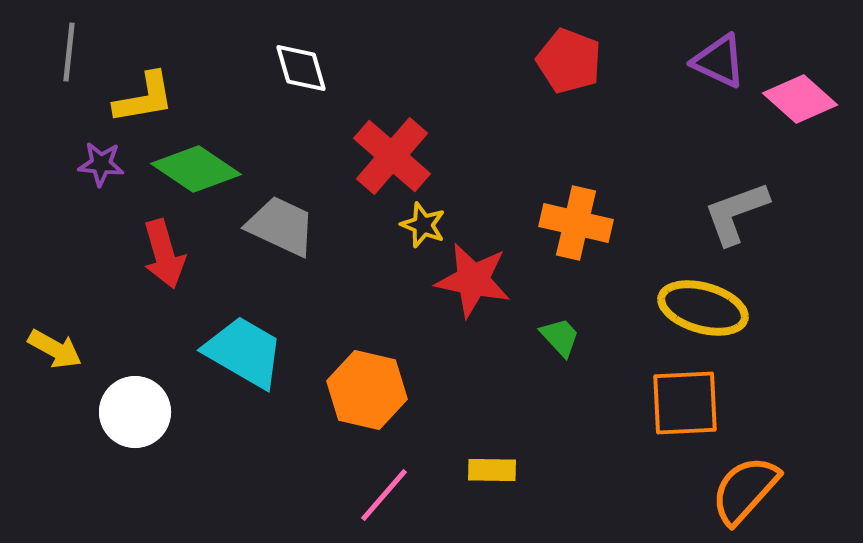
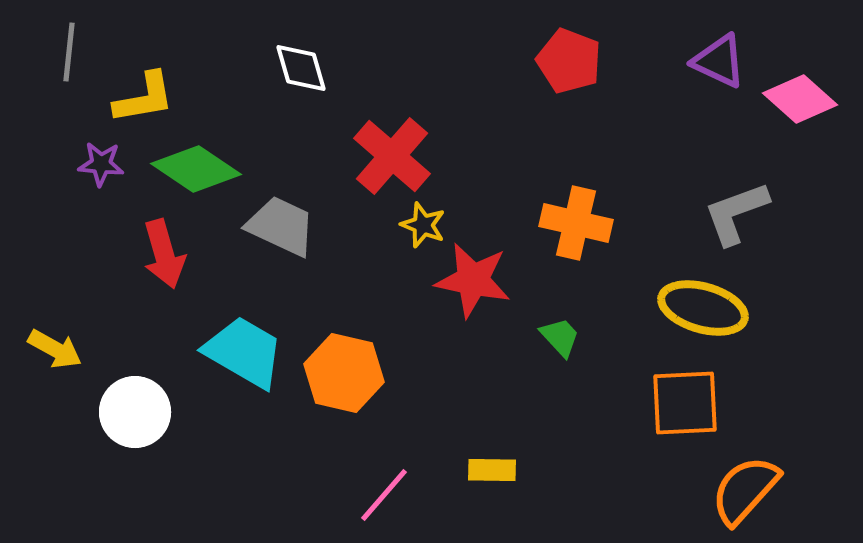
orange hexagon: moved 23 px left, 17 px up
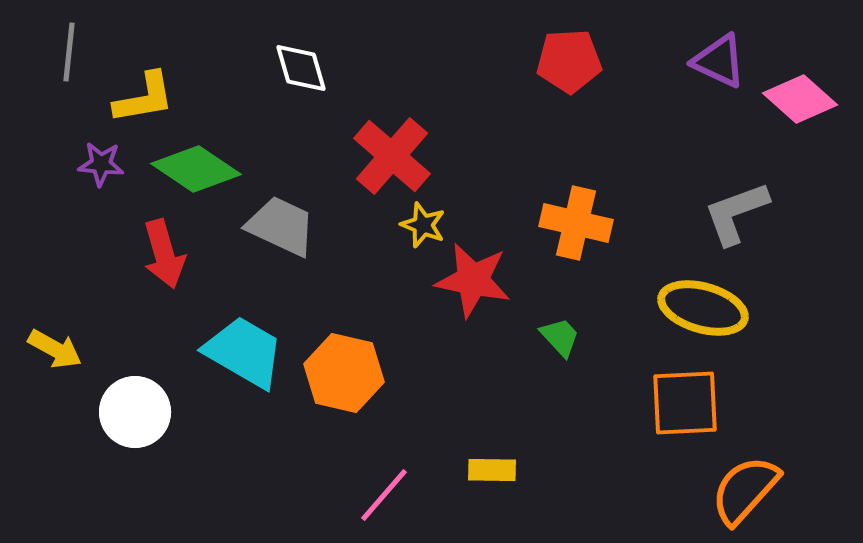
red pentagon: rotated 24 degrees counterclockwise
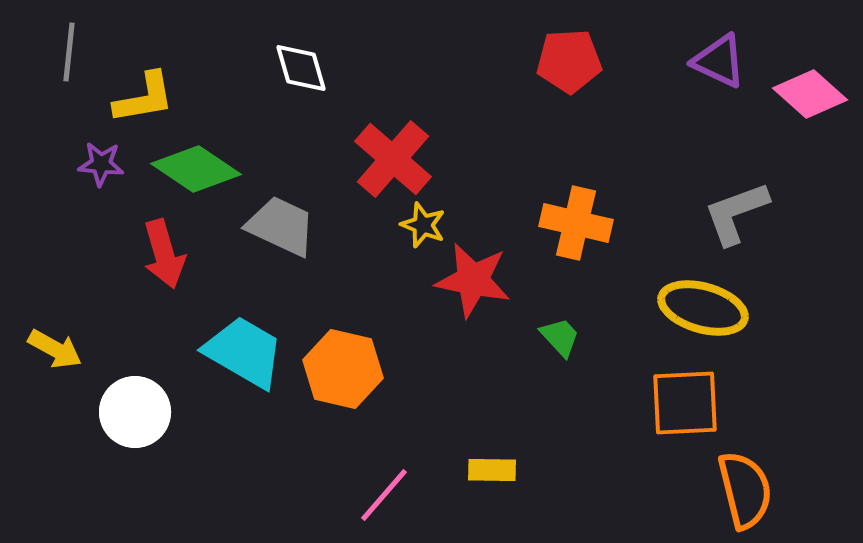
pink diamond: moved 10 px right, 5 px up
red cross: moved 1 px right, 3 px down
orange hexagon: moved 1 px left, 4 px up
orange semicircle: rotated 124 degrees clockwise
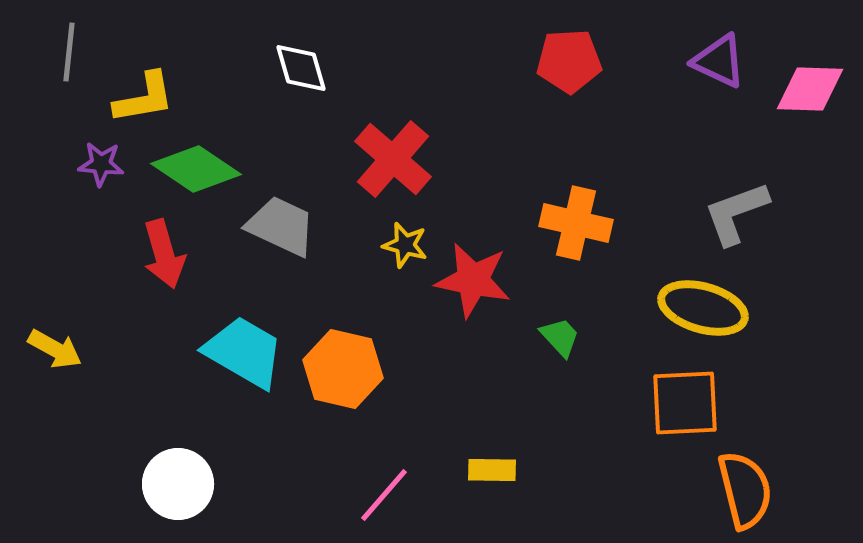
pink diamond: moved 5 px up; rotated 40 degrees counterclockwise
yellow star: moved 18 px left, 20 px down; rotated 6 degrees counterclockwise
white circle: moved 43 px right, 72 px down
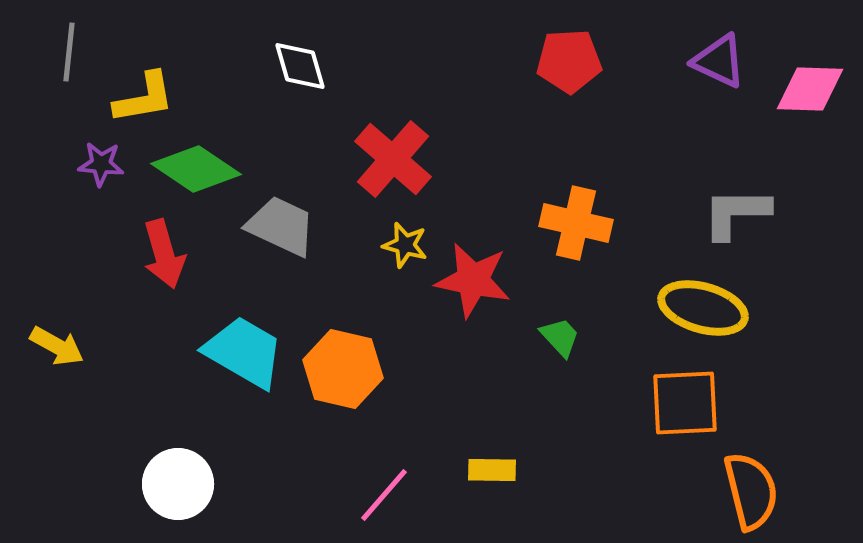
white diamond: moved 1 px left, 2 px up
gray L-shape: rotated 20 degrees clockwise
yellow arrow: moved 2 px right, 3 px up
orange semicircle: moved 6 px right, 1 px down
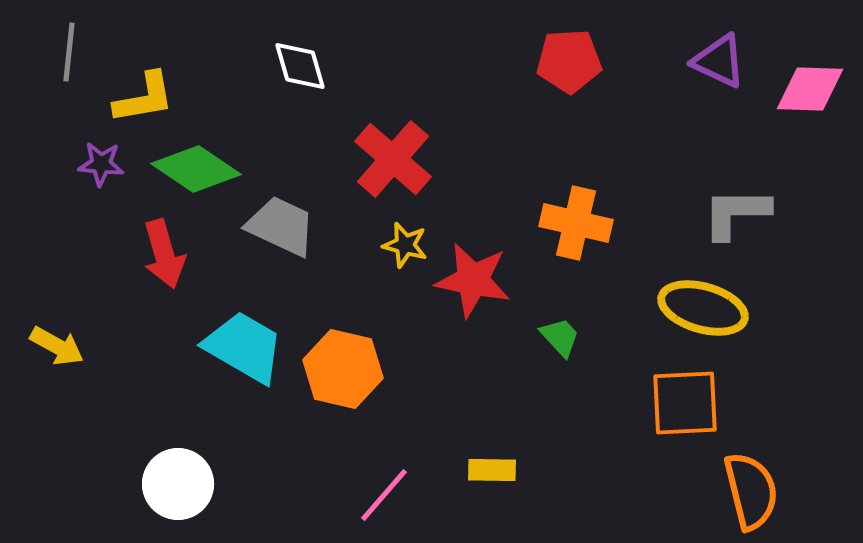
cyan trapezoid: moved 5 px up
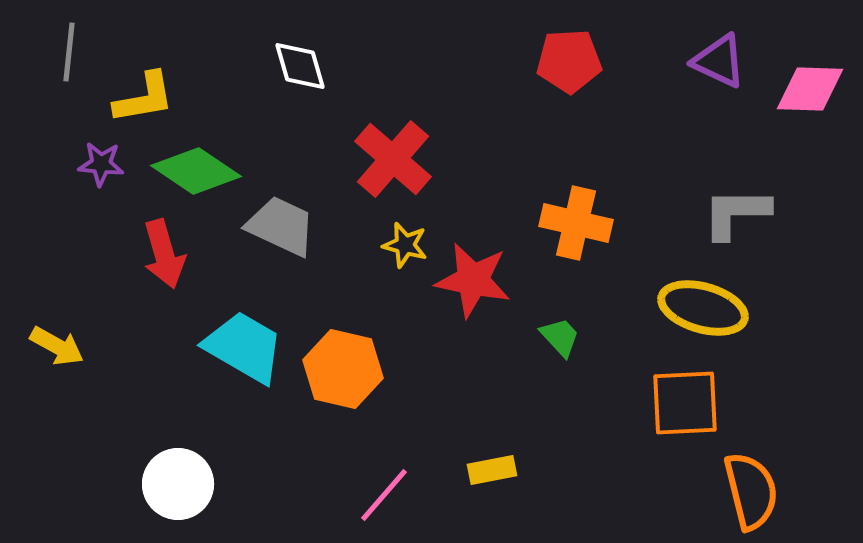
green diamond: moved 2 px down
yellow rectangle: rotated 12 degrees counterclockwise
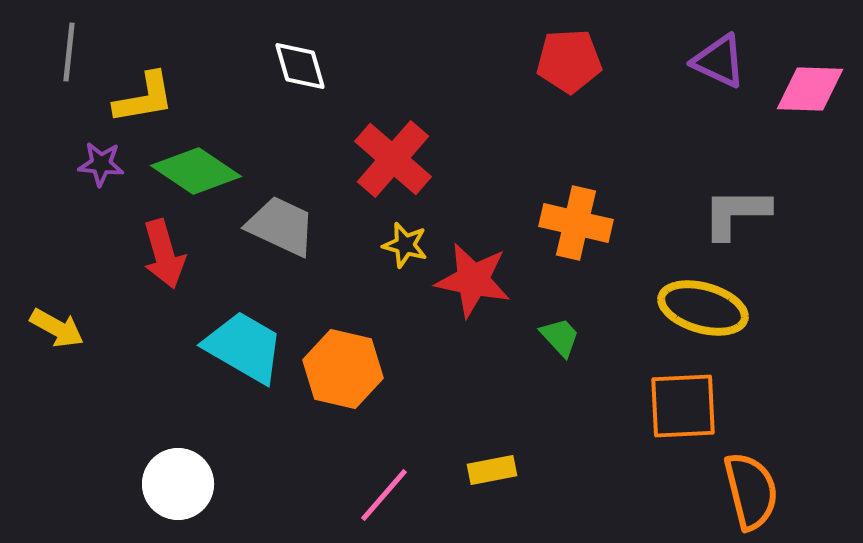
yellow arrow: moved 18 px up
orange square: moved 2 px left, 3 px down
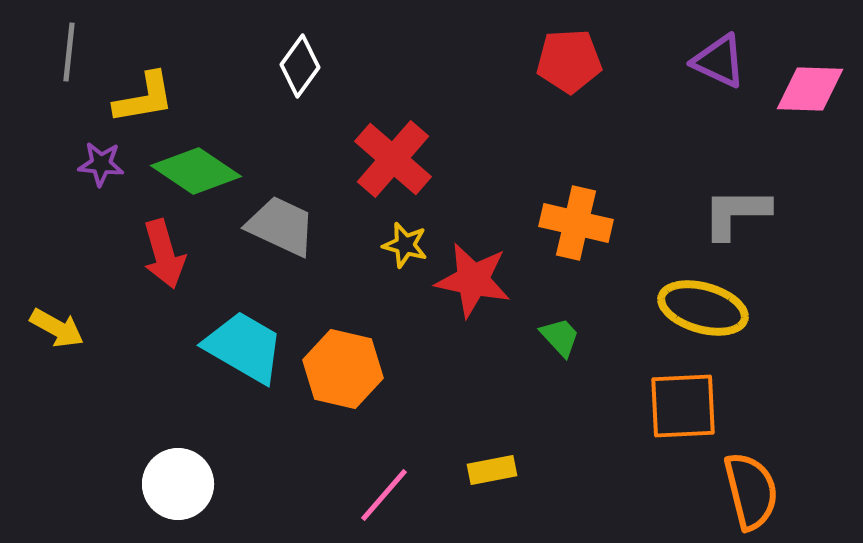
white diamond: rotated 52 degrees clockwise
